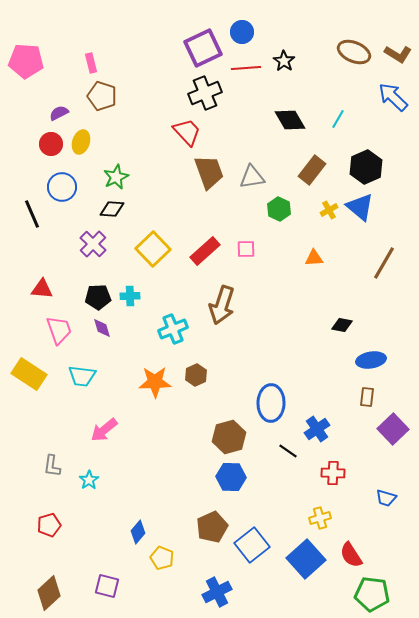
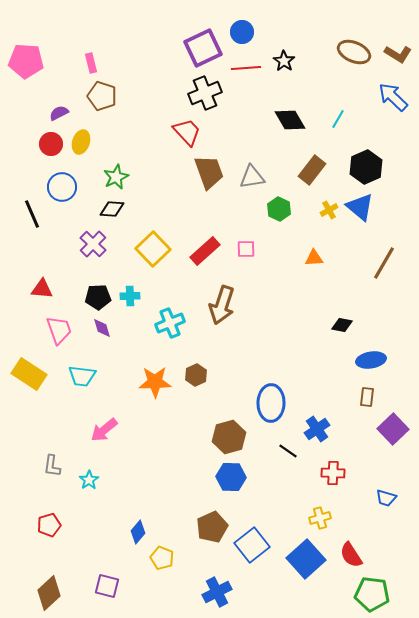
cyan cross at (173, 329): moved 3 px left, 6 px up
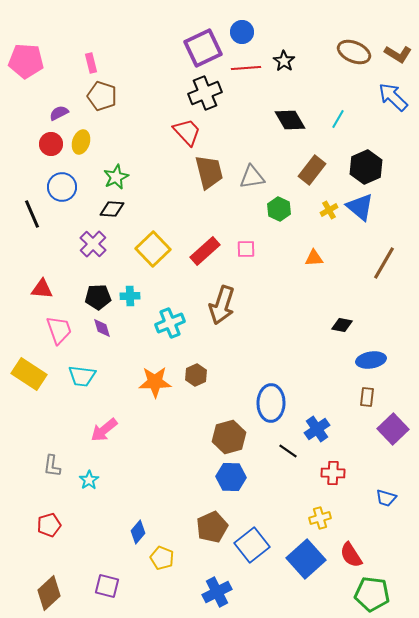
brown trapezoid at (209, 172): rotated 6 degrees clockwise
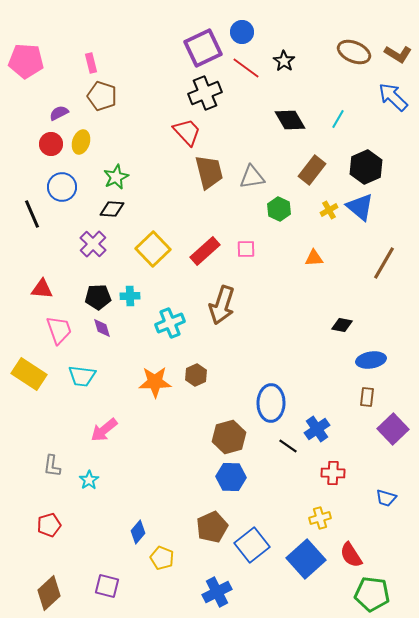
red line at (246, 68): rotated 40 degrees clockwise
black line at (288, 451): moved 5 px up
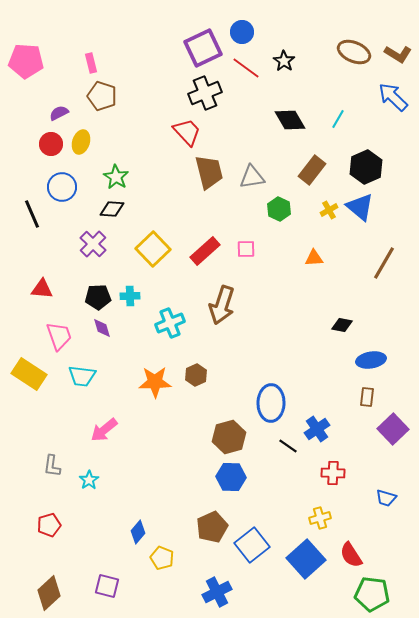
green star at (116, 177): rotated 15 degrees counterclockwise
pink trapezoid at (59, 330): moved 6 px down
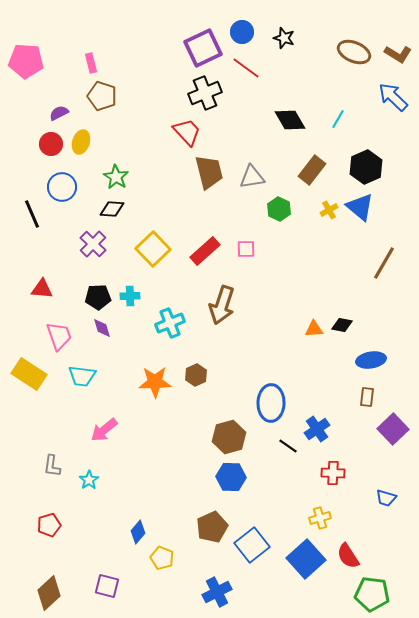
black star at (284, 61): moved 23 px up; rotated 15 degrees counterclockwise
orange triangle at (314, 258): moved 71 px down
red semicircle at (351, 555): moved 3 px left, 1 px down
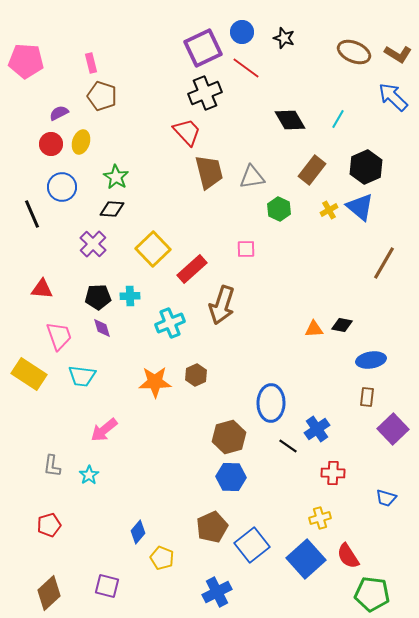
red rectangle at (205, 251): moved 13 px left, 18 px down
cyan star at (89, 480): moved 5 px up
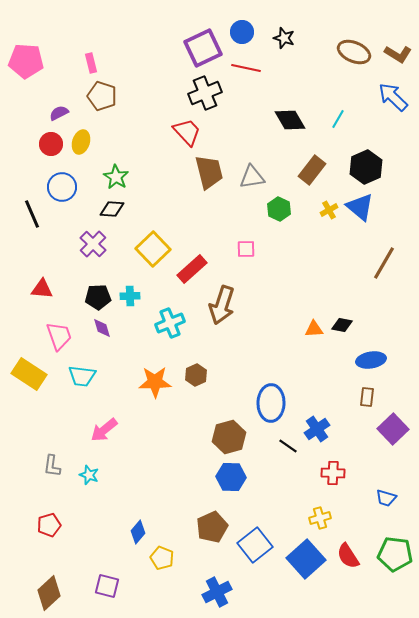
red line at (246, 68): rotated 24 degrees counterclockwise
cyan star at (89, 475): rotated 18 degrees counterclockwise
blue square at (252, 545): moved 3 px right
green pentagon at (372, 594): moved 23 px right, 40 px up
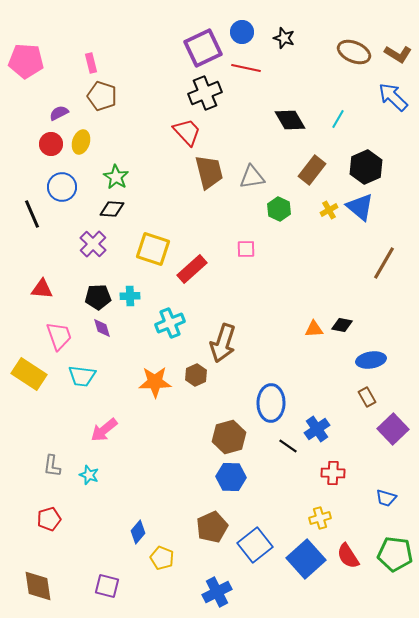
yellow square at (153, 249): rotated 28 degrees counterclockwise
brown arrow at (222, 305): moved 1 px right, 38 px down
brown rectangle at (367, 397): rotated 36 degrees counterclockwise
red pentagon at (49, 525): moved 6 px up
brown diamond at (49, 593): moved 11 px left, 7 px up; rotated 56 degrees counterclockwise
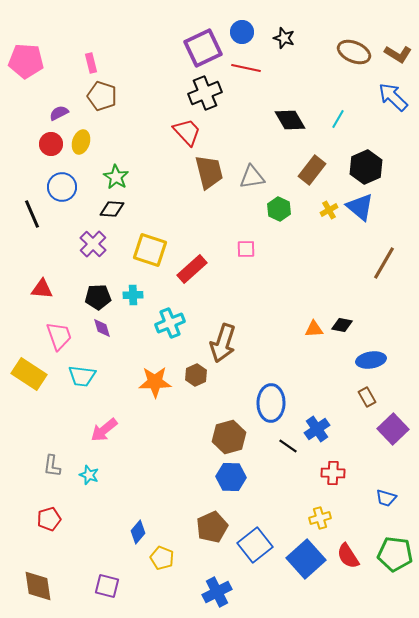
yellow square at (153, 249): moved 3 px left, 1 px down
cyan cross at (130, 296): moved 3 px right, 1 px up
